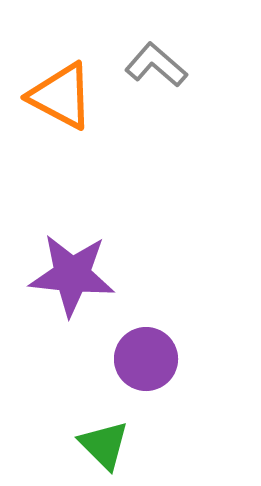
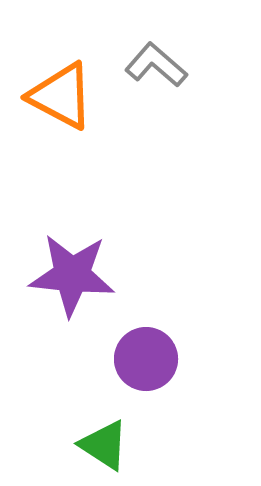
green triangle: rotated 12 degrees counterclockwise
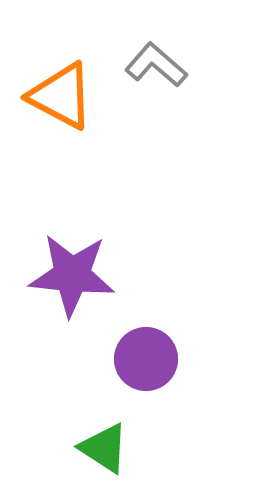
green triangle: moved 3 px down
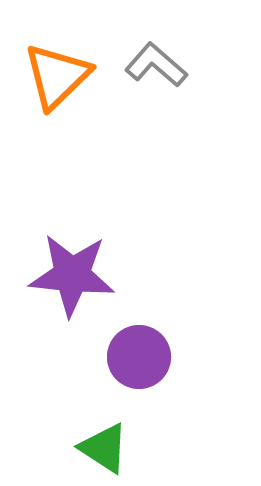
orange triangle: moved 4 px left, 20 px up; rotated 48 degrees clockwise
purple circle: moved 7 px left, 2 px up
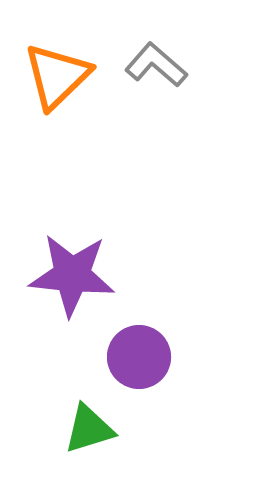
green triangle: moved 15 px left, 19 px up; rotated 50 degrees counterclockwise
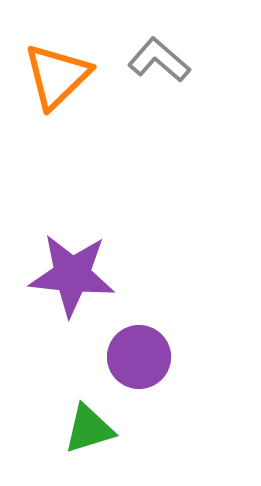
gray L-shape: moved 3 px right, 5 px up
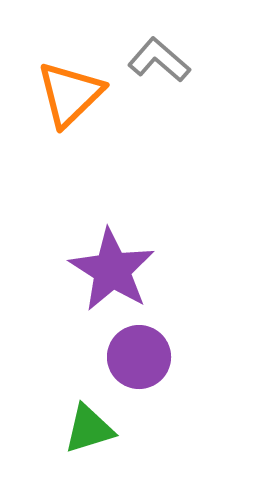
orange triangle: moved 13 px right, 18 px down
purple star: moved 40 px right, 5 px up; rotated 26 degrees clockwise
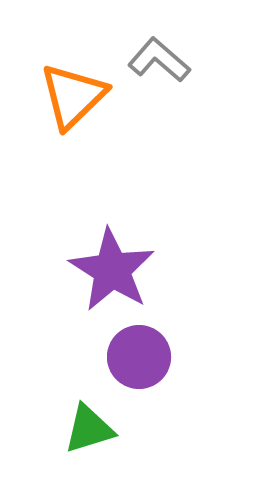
orange triangle: moved 3 px right, 2 px down
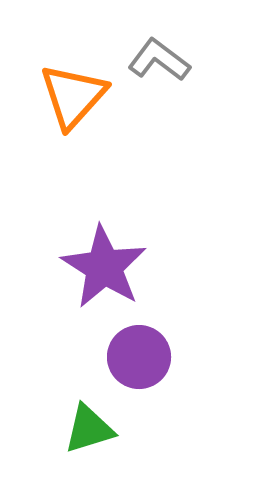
gray L-shape: rotated 4 degrees counterclockwise
orange triangle: rotated 4 degrees counterclockwise
purple star: moved 8 px left, 3 px up
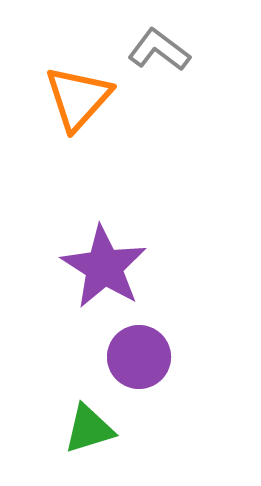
gray L-shape: moved 10 px up
orange triangle: moved 5 px right, 2 px down
